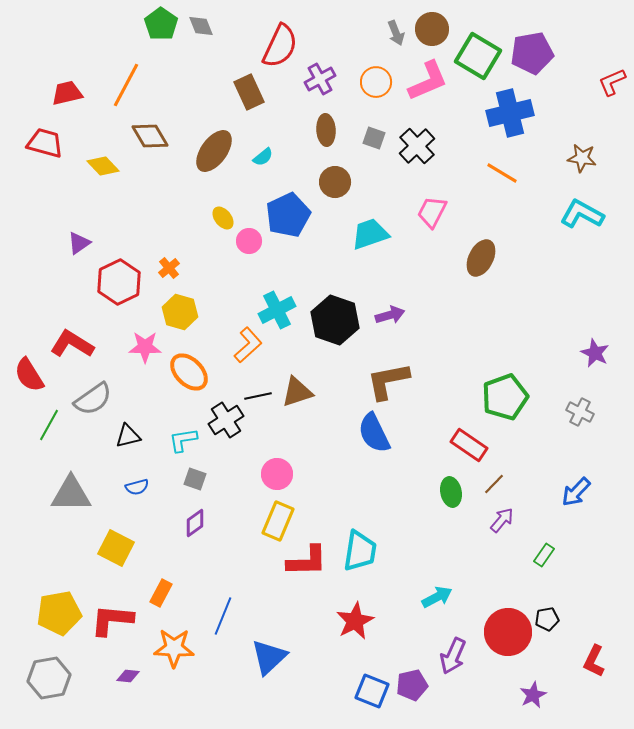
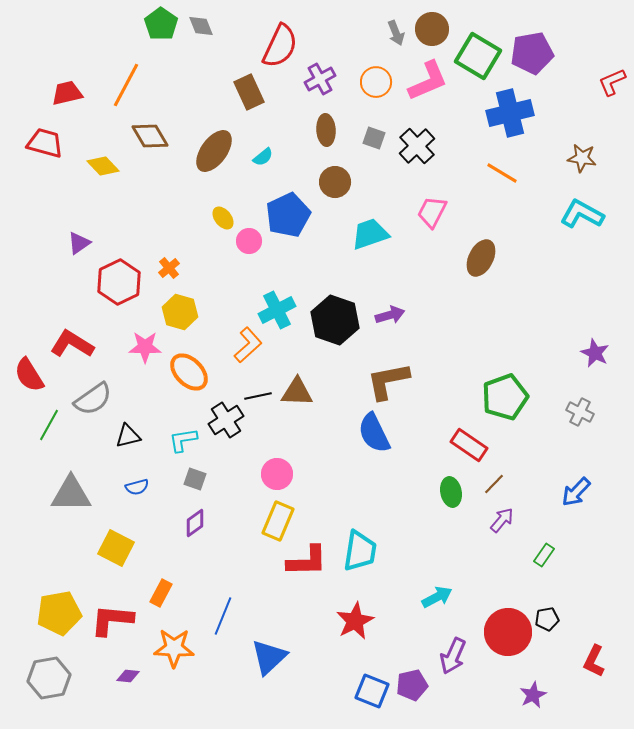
brown triangle at (297, 392): rotated 20 degrees clockwise
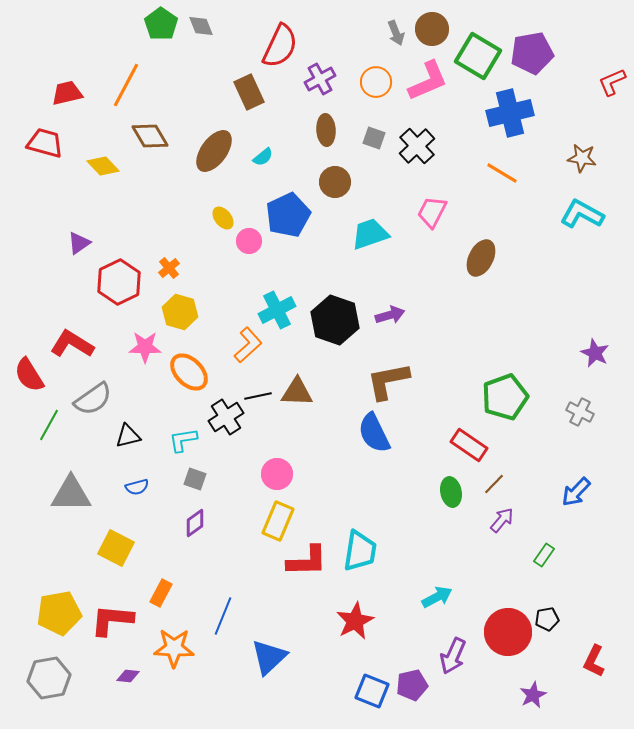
black cross at (226, 420): moved 3 px up
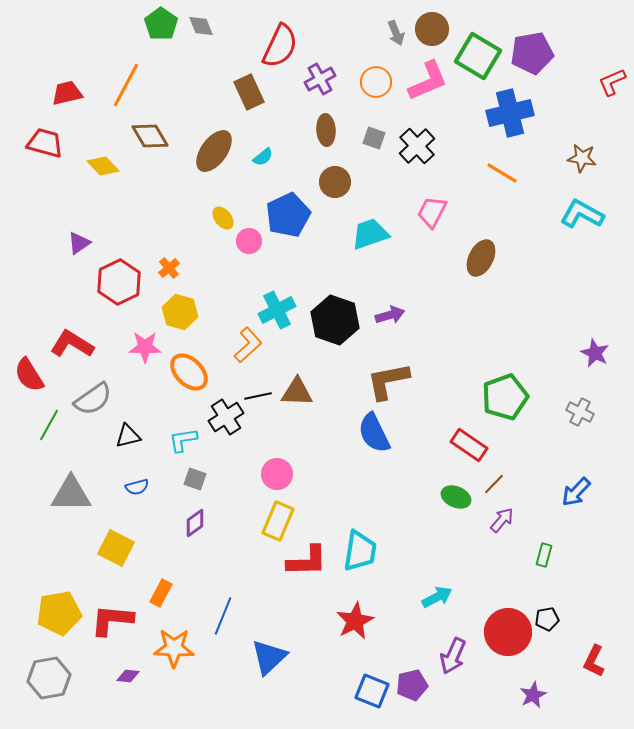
green ellipse at (451, 492): moved 5 px right, 5 px down; rotated 56 degrees counterclockwise
green rectangle at (544, 555): rotated 20 degrees counterclockwise
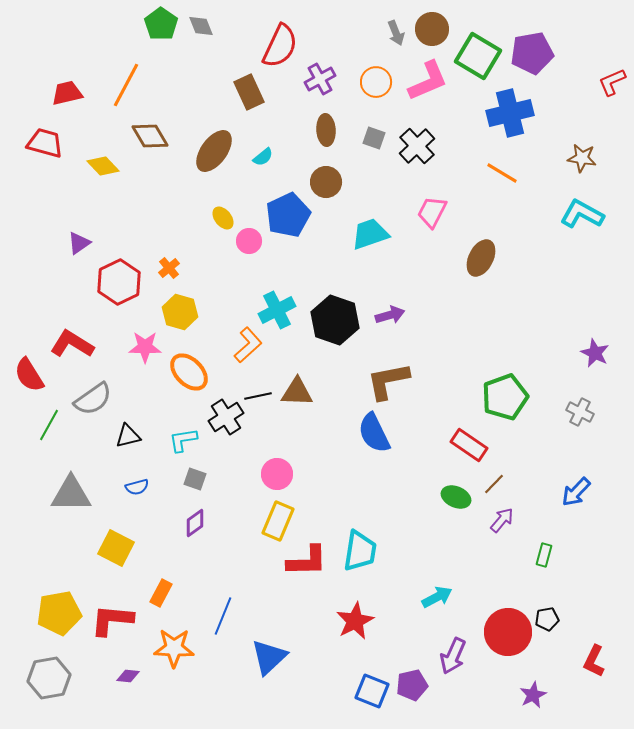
brown circle at (335, 182): moved 9 px left
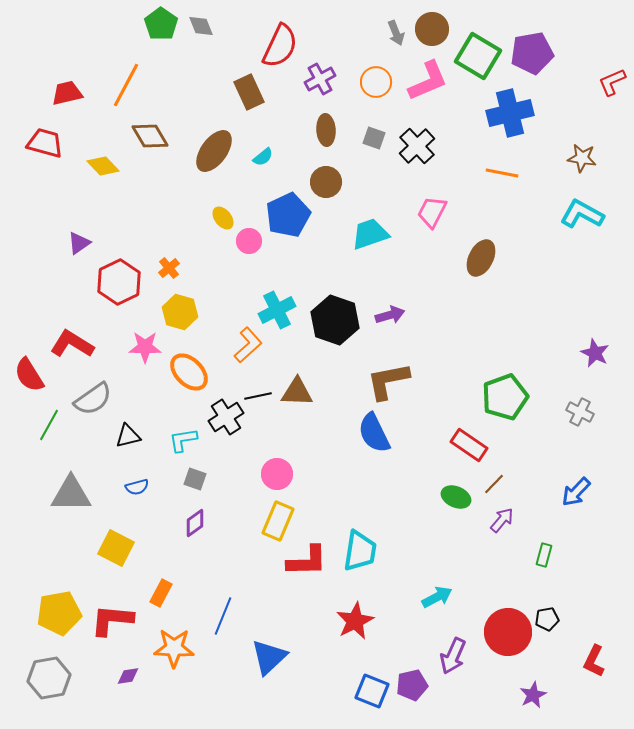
orange line at (502, 173): rotated 20 degrees counterclockwise
purple diamond at (128, 676): rotated 15 degrees counterclockwise
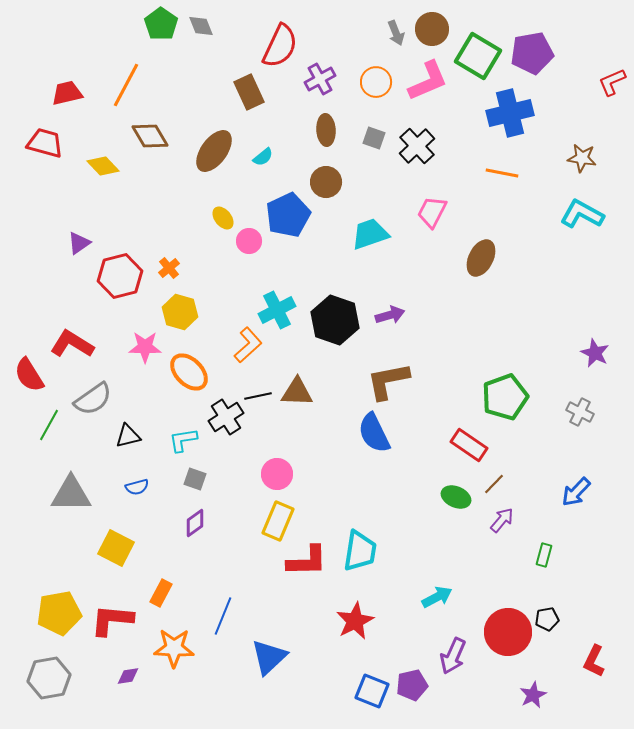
red hexagon at (119, 282): moved 1 px right, 6 px up; rotated 12 degrees clockwise
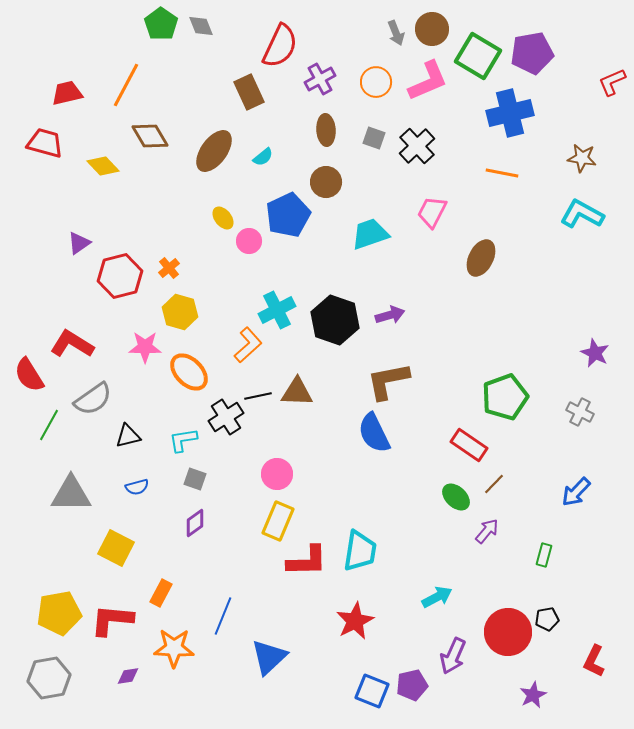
green ellipse at (456, 497): rotated 20 degrees clockwise
purple arrow at (502, 520): moved 15 px left, 11 px down
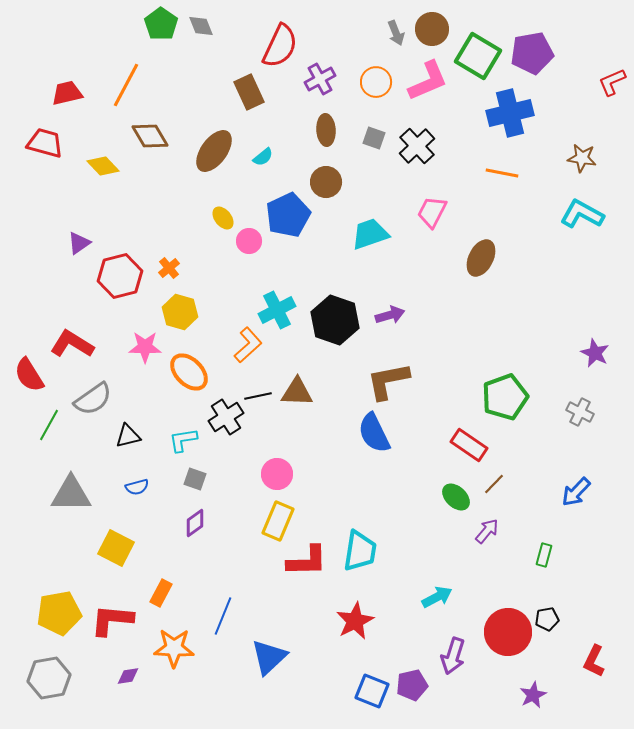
purple arrow at (453, 656): rotated 6 degrees counterclockwise
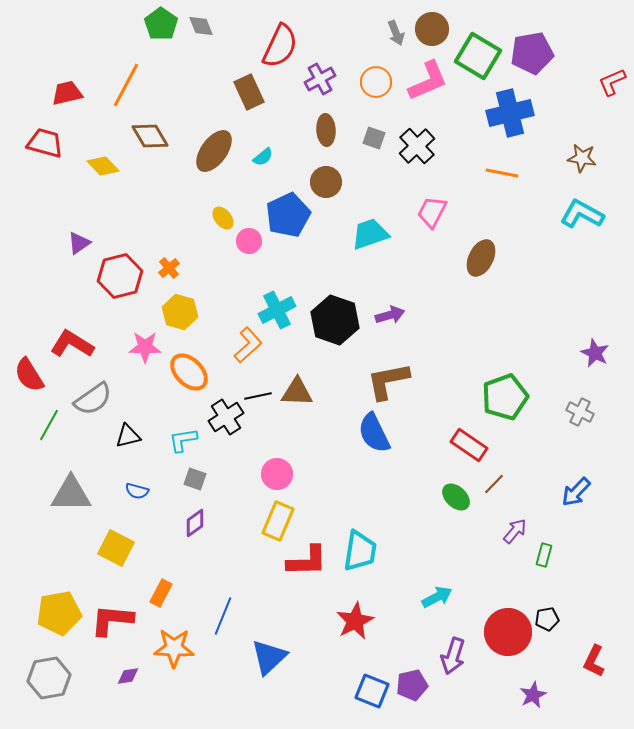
blue semicircle at (137, 487): moved 4 px down; rotated 30 degrees clockwise
purple arrow at (487, 531): moved 28 px right
